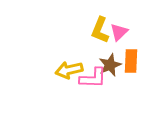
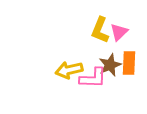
orange rectangle: moved 2 px left, 2 px down
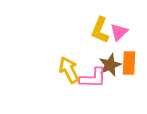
yellow arrow: rotated 76 degrees clockwise
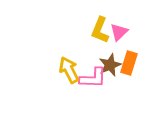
orange rectangle: rotated 15 degrees clockwise
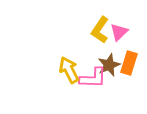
yellow L-shape: rotated 12 degrees clockwise
brown star: moved 1 px left
